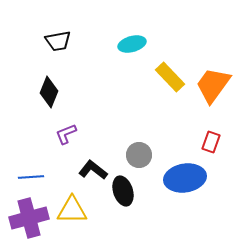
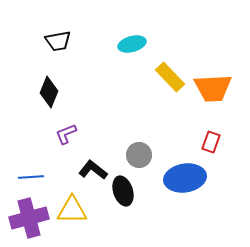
orange trapezoid: moved 3 px down; rotated 129 degrees counterclockwise
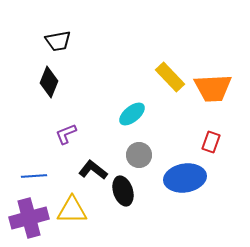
cyan ellipse: moved 70 px down; rotated 24 degrees counterclockwise
black diamond: moved 10 px up
blue line: moved 3 px right, 1 px up
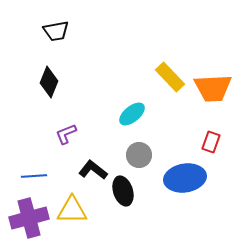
black trapezoid: moved 2 px left, 10 px up
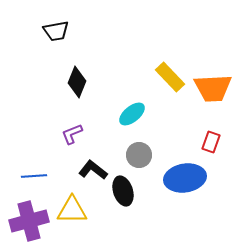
black diamond: moved 28 px right
purple L-shape: moved 6 px right
purple cross: moved 3 px down
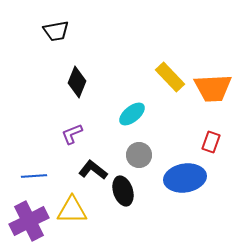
purple cross: rotated 12 degrees counterclockwise
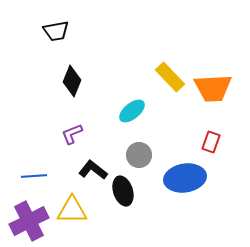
black diamond: moved 5 px left, 1 px up
cyan ellipse: moved 3 px up
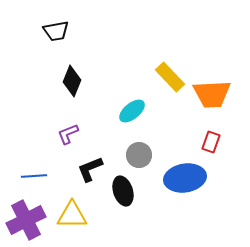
orange trapezoid: moved 1 px left, 6 px down
purple L-shape: moved 4 px left
black L-shape: moved 3 px left, 1 px up; rotated 60 degrees counterclockwise
yellow triangle: moved 5 px down
purple cross: moved 3 px left, 1 px up
